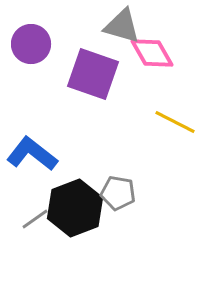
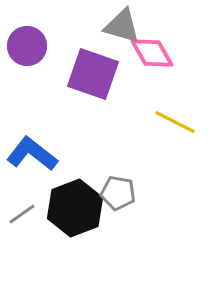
purple circle: moved 4 px left, 2 px down
gray line: moved 13 px left, 5 px up
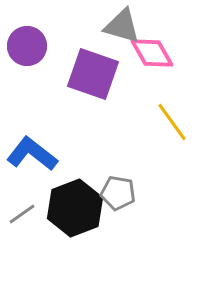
yellow line: moved 3 px left; rotated 27 degrees clockwise
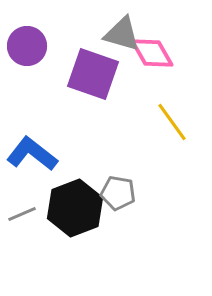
gray triangle: moved 8 px down
gray line: rotated 12 degrees clockwise
